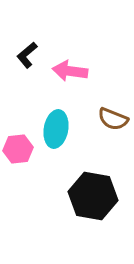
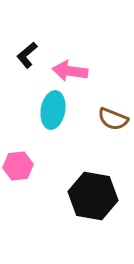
cyan ellipse: moved 3 px left, 19 px up
pink hexagon: moved 17 px down
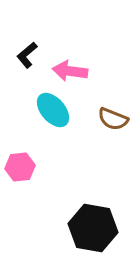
cyan ellipse: rotated 51 degrees counterclockwise
pink hexagon: moved 2 px right, 1 px down
black hexagon: moved 32 px down
